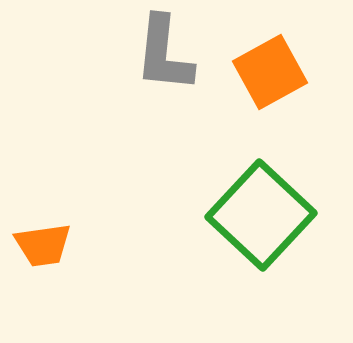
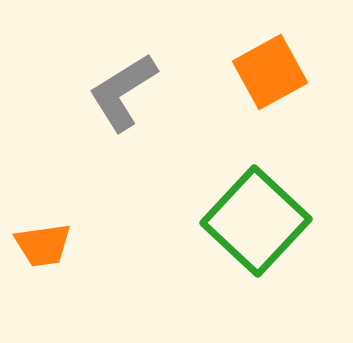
gray L-shape: moved 41 px left, 38 px down; rotated 52 degrees clockwise
green square: moved 5 px left, 6 px down
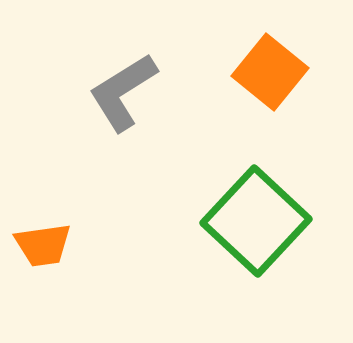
orange square: rotated 22 degrees counterclockwise
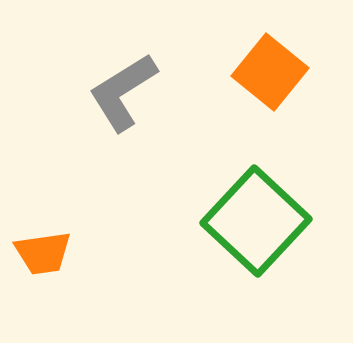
orange trapezoid: moved 8 px down
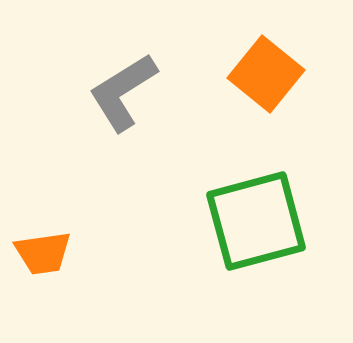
orange square: moved 4 px left, 2 px down
green square: rotated 32 degrees clockwise
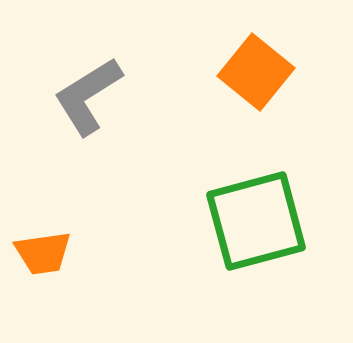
orange square: moved 10 px left, 2 px up
gray L-shape: moved 35 px left, 4 px down
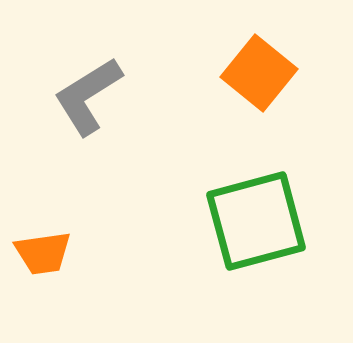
orange square: moved 3 px right, 1 px down
